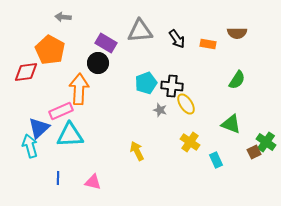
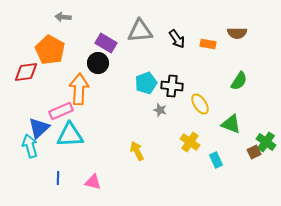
green semicircle: moved 2 px right, 1 px down
yellow ellipse: moved 14 px right
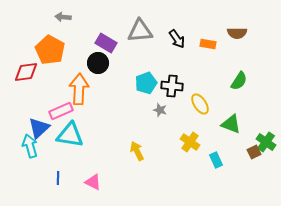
cyan triangle: rotated 12 degrees clockwise
pink triangle: rotated 12 degrees clockwise
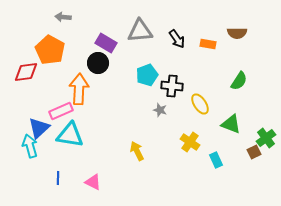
cyan pentagon: moved 1 px right, 8 px up
green cross: moved 4 px up; rotated 18 degrees clockwise
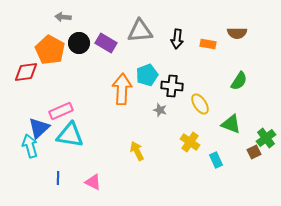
black arrow: rotated 42 degrees clockwise
black circle: moved 19 px left, 20 px up
orange arrow: moved 43 px right
